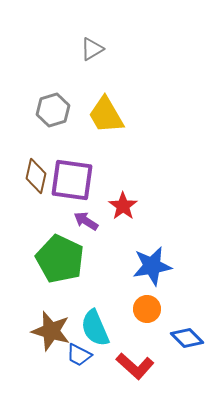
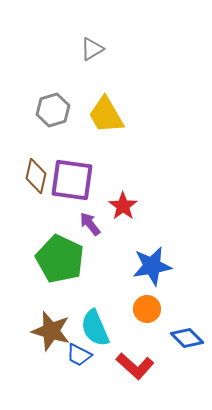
purple arrow: moved 4 px right, 3 px down; rotated 20 degrees clockwise
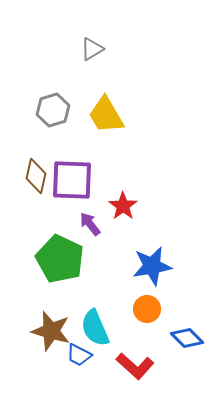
purple square: rotated 6 degrees counterclockwise
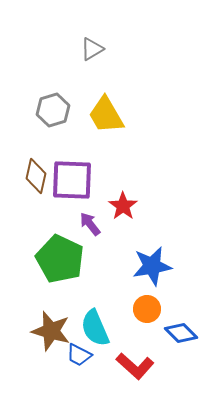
blue diamond: moved 6 px left, 5 px up
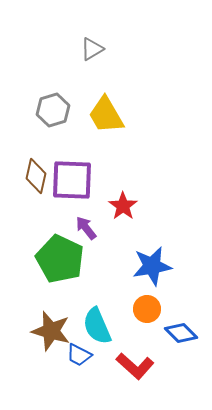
purple arrow: moved 4 px left, 4 px down
cyan semicircle: moved 2 px right, 2 px up
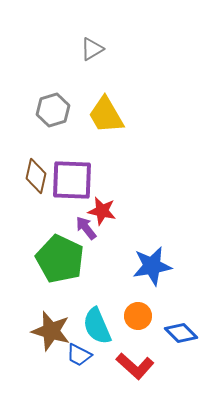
red star: moved 21 px left, 5 px down; rotated 24 degrees counterclockwise
orange circle: moved 9 px left, 7 px down
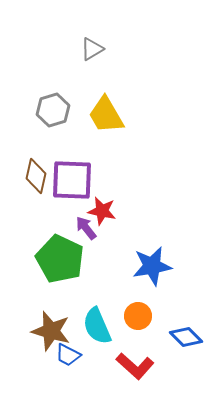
blue diamond: moved 5 px right, 4 px down
blue trapezoid: moved 11 px left
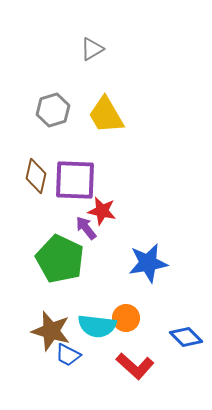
purple square: moved 3 px right
blue star: moved 4 px left, 3 px up
orange circle: moved 12 px left, 2 px down
cyan semicircle: rotated 60 degrees counterclockwise
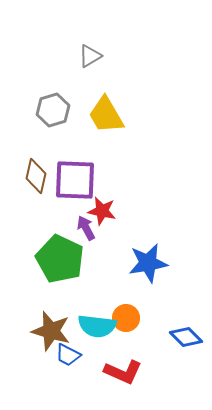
gray triangle: moved 2 px left, 7 px down
purple arrow: rotated 10 degrees clockwise
red L-shape: moved 12 px left, 6 px down; rotated 18 degrees counterclockwise
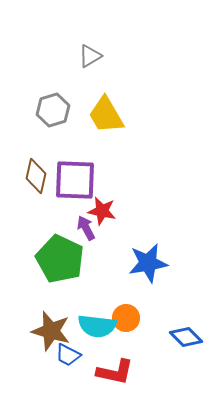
red L-shape: moved 8 px left; rotated 12 degrees counterclockwise
